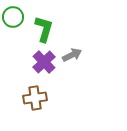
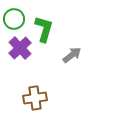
green circle: moved 1 px right, 2 px down
gray arrow: rotated 12 degrees counterclockwise
purple cross: moved 24 px left, 14 px up
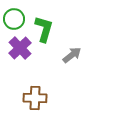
brown cross: rotated 10 degrees clockwise
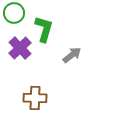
green circle: moved 6 px up
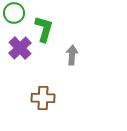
gray arrow: rotated 48 degrees counterclockwise
brown cross: moved 8 px right
